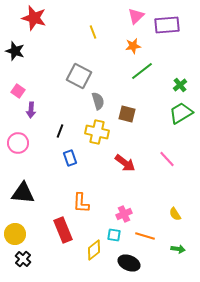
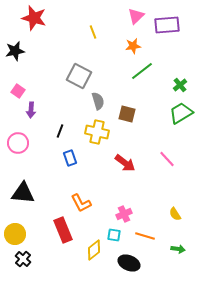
black star: rotated 30 degrees counterclockwise
orange L-shape: rotated 30 degrees counterclockwise
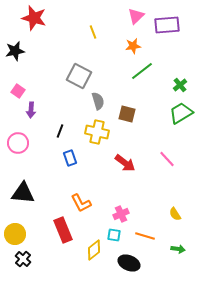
pink cross: moved 3 px left
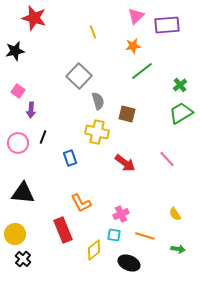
gray square: rotated 15 degrees clockwise
black line: moved 17 px left, 6 px down
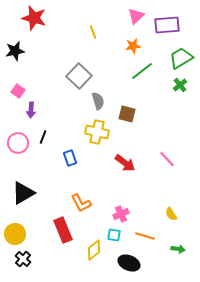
green trapezoid: moved 55 px up
black triangle: rotated 35 degrees counterclockwise
yellow semicircle: moved 4 px left
